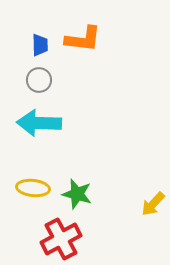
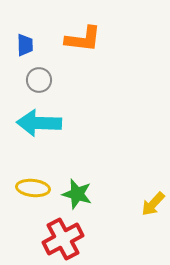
blue trapezoid: moved 15 px left
red cross: moved 2 px right
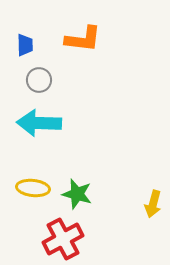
yellow arrow: rotated 28 degrees counterclockwise
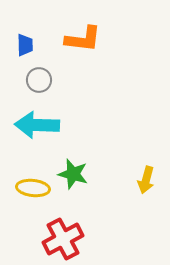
cyan arrow: moved 2 px left, 2 px down
green star: moved 4 px left, 20 px up
yellow arrow: moved 7 px left, 24 px up
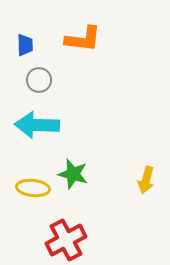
red cross: moved 3 px right, 1 px down
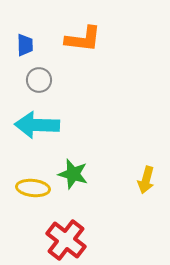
red cross: rotated 24 degrees counterclockwise
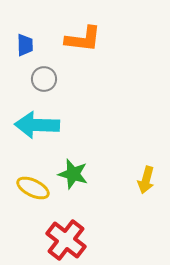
gray circle: moved 5 px right, 1 px up
yellow ellipse: rotated 20 degrees clockwise
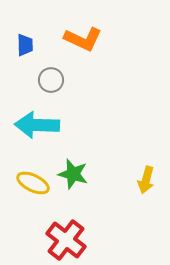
orange L-shape: rotated 18 degrees clockwise
gray circle: moved 7 px right, 1 px down
yellow ellipse: moved 5 px up
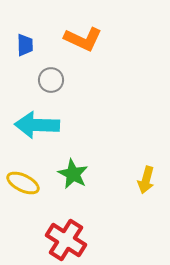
green star: rotated 12 degrees clockwise
yellow ellipse: moved 10 px left
red cross: rotated 6 degrees counterclockwise
